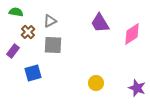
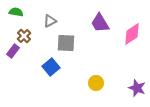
brown cross: moved 4 px left, 4 px down
gray square: moved 13 px right, 2 px up
blue square: moved 18 px right, 6 px up; rotated 24 degrees counterclockwise
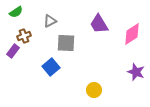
green semicircle: rotated 136 degrees clockwise
purple trapezoid: moved 1 px left, 1 px down
brown cross: rotated 24 degrees clockwise
yellow circle: moved 2 px left, 7 px down
purple star: moved 1 px left, 16 px up
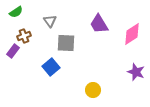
gray triangle: rotated 40 degrees counterclockwise
yellow circle: moved 1 px left
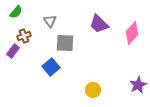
green semicircle: rotated 16 degrees counterclockwise
purple trapezoid: rotated 15 degrees counterclockwise
pink diamond: moved 1 px up; rotated 15 degrees counterclockwise
gray square: moved 1 px left
purple star: moved 2 px right, 13 px down; rotated 24 degrees clockwise
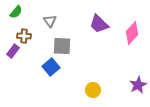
brown cross: rotated 24 degrees clockwise
gray square: moved 3 px left, 3 px down
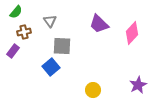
brown cross: moved 4 px up; rotated 16 degrees counterclockwise
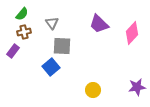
green semicircle: moved 6 px right, 2 px down
gray triangle: moved 2 px right, 2 px down
purple star: moved 1 px left, 2 px down; rotated 18 degrees clockwise
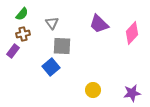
brown cross: moved 1 px left, 2 px down
purple star: moved 5 px left, 6 px down
